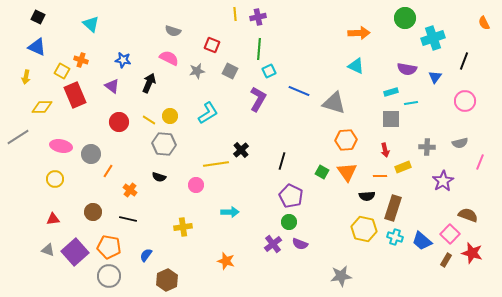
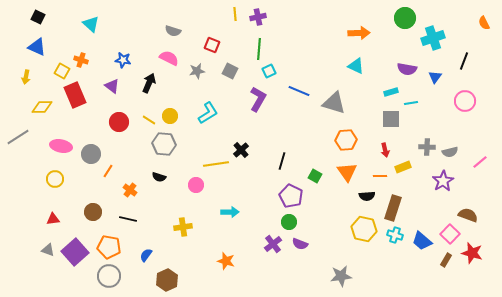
gray semicircle at (460, 143): moved 10 px left, 9 px down
pink line at (480, 162): rotated 28 degrees clockwise
green square at (322, 172): moved 7 px left, 4 px down
cyan cross at (395, 237): moved 2 px up
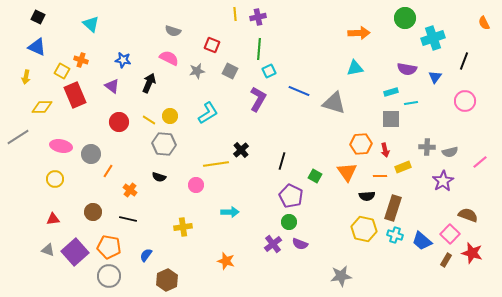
cyan triangle at (356, 66): moved 1 px left, 2 px down; rotated 36 degrees counterclockwise
orange hexagon at (346, 140): moved 15 px right, 4 px down
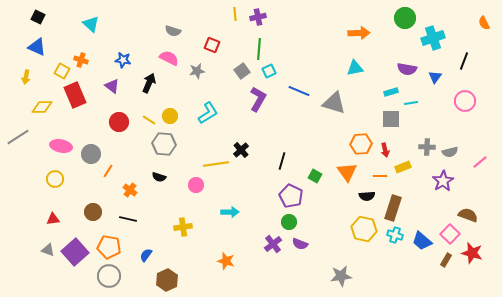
gray square at (230, 71): moved 12 px right; rotated 28 degrees clockwise
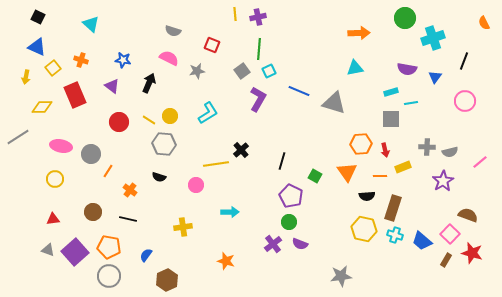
yellow square at (62, 71): moved 9 px left, 3 px up; rotated 21 degrees clockwise
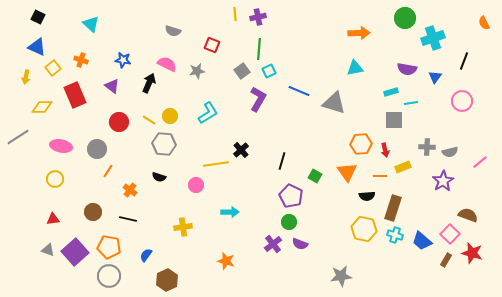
pink semicircle at (169, 58): moved 2 px left, 6 px down
pink circle at (465, 101): moved 3 px left
gray square at (391, 119): moved 3 px right, 1 px down
gray circle at (91, 154): moved 6 px right, 5 px up
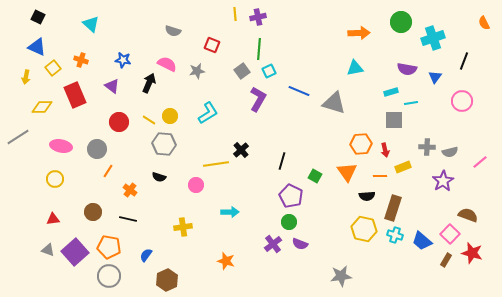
green circle at (405, 18): moved 4 px left, 4 px down
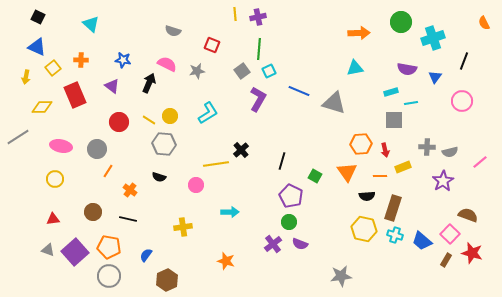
orange cross at (81, 60): rotated 16 degrees counterclockwise
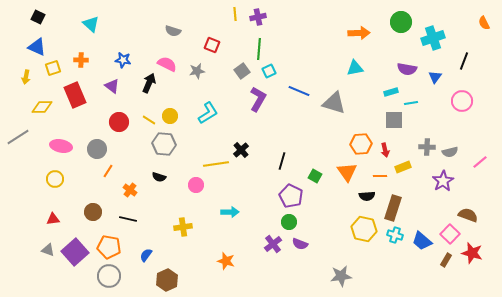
yellow square at (53, 68): rotated 21 degrees clockwise
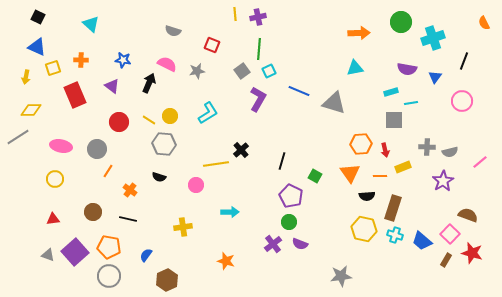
yellow diamond at (42, 107): moved 11 px left, 3 px down
orange triangle at (347, 172): moved 3 px right, 1 px down
gray triangle at (48, 250): moved 5 px down
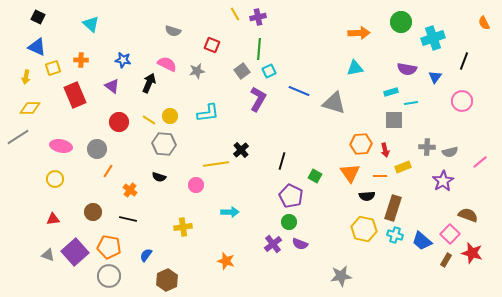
yellow line at (235, 14): rotated 24 degrees counterclockwise
yellow diamond at (31, 110): moved 1 px left, 2 px up
cyan L-shape at (208, 113): rotated 25 degrees clockwise
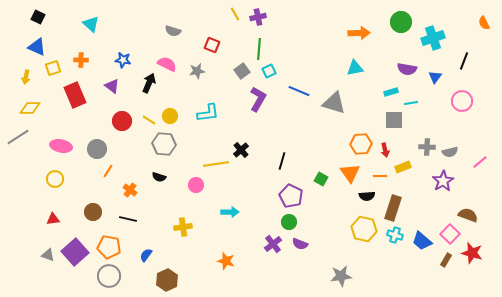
red circle at (119, 122): moved 3 px right, 1 px up
green square at (315, 176): moved 6 px right, 3 px down
